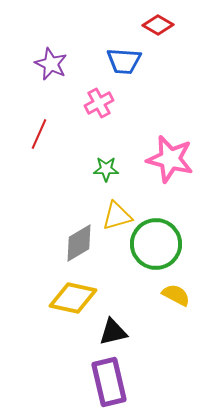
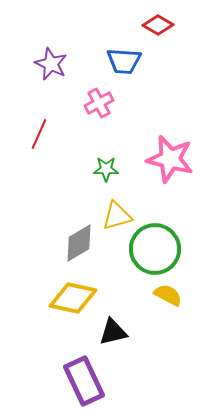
green circle: moved 1 px left, 5 px down
yellow semicircle: moved 8 px left
purple rectangle: moved 25 px left, 1 px up; rotated 12 degrees counterclockwise
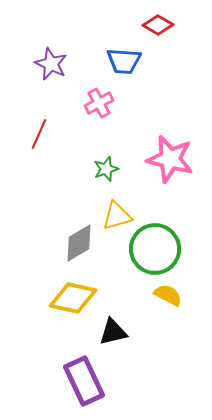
green star: rotated 20 degrees counterclockwise
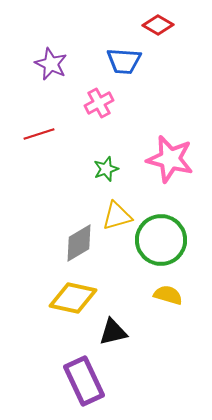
red line: rotated 48 degrees clockwise
green circle: moved 6 px right, 9 px up
yellow semicircle: rotated 12 degrees counterclockwise
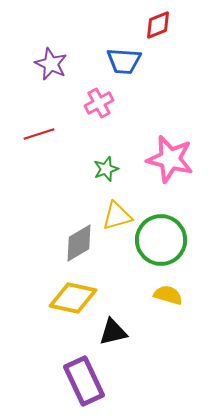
red diamond: rotated 52 degrees counterclockwise
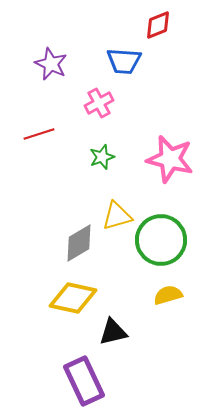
green star: moved 4 px left, 12 px up
yellow semicircle: rotated 32 degrees counterclockwise
